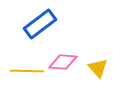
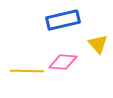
blue rectangle: moved 23 px right, 4 px up; rotated 24 degrees clockwise
yellow triangle: moved 24 px up
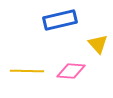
blue rectangle: moved 3 px left
pink diamond: moved 8 px right, 9 px down
